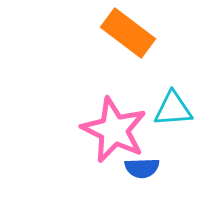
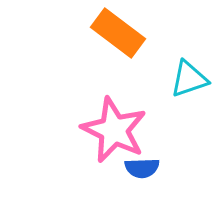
orange rectangle: moved 10 px left
cyan triangle: moved 16 px right, 30 px up; rotated 15 degrees counterclockwise
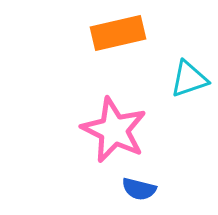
orange rectangle: rotated 50 degrees counterclockwise
blue semicircle: moved 3 px left, 21 px down; rotated 16 degrees clockwise
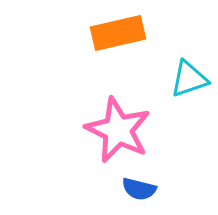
pink star: moved 4 px right
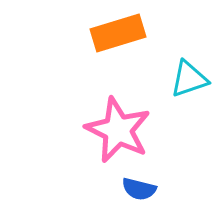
orange rectangle: rotated 4 degrees counterclockwise
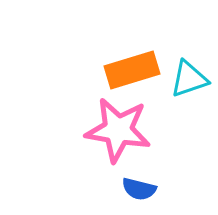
orange rectangle: moved 14 px right, 37 px down
pink star: rotated 16 degrees counterclockwise
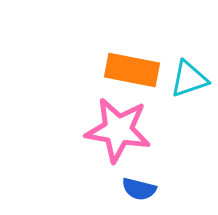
orange rectangle: rotated 28 degrees clockwise
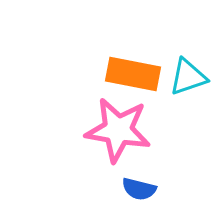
orange rectangle: moved 1 px right, 4 px down
cyan triangle: moved 1 px left, 2 px up
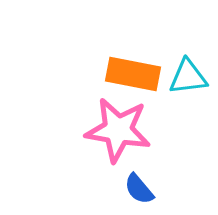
cyan triangle: rotated 12 degrees clockwise
blue semicircle: rotated 36 degrees clockwise
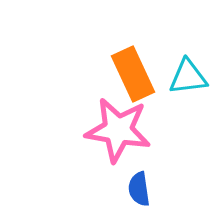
orange rectangle: rotated 54 degrees clockwise
blue semicircle: rotated 32 degrees clockwise
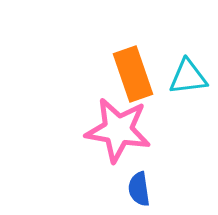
orange rectangle: rotated 6 degrees clockwise
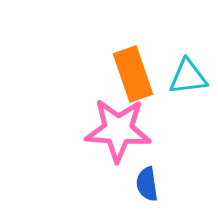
pink star: rotated 6 degrees counterclockwise
blue semicircle: moved 8 px right, 5 px up
